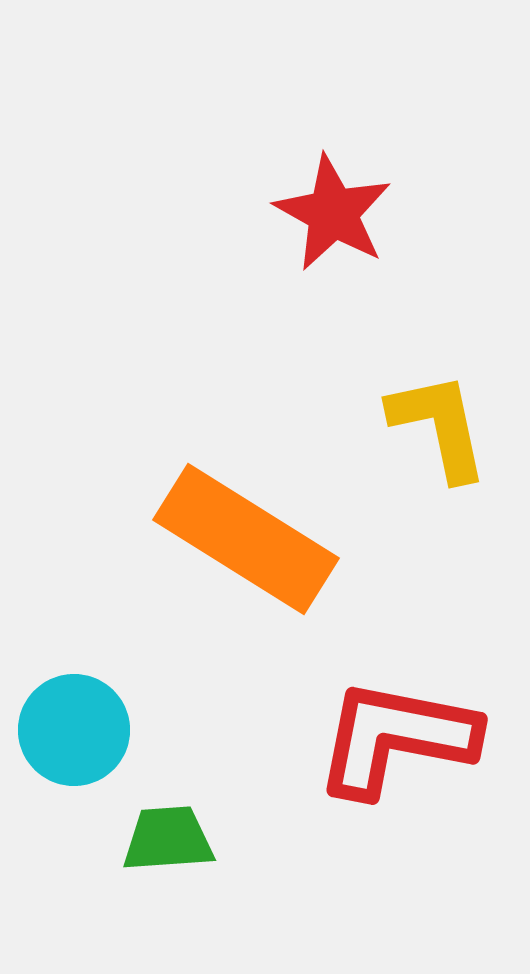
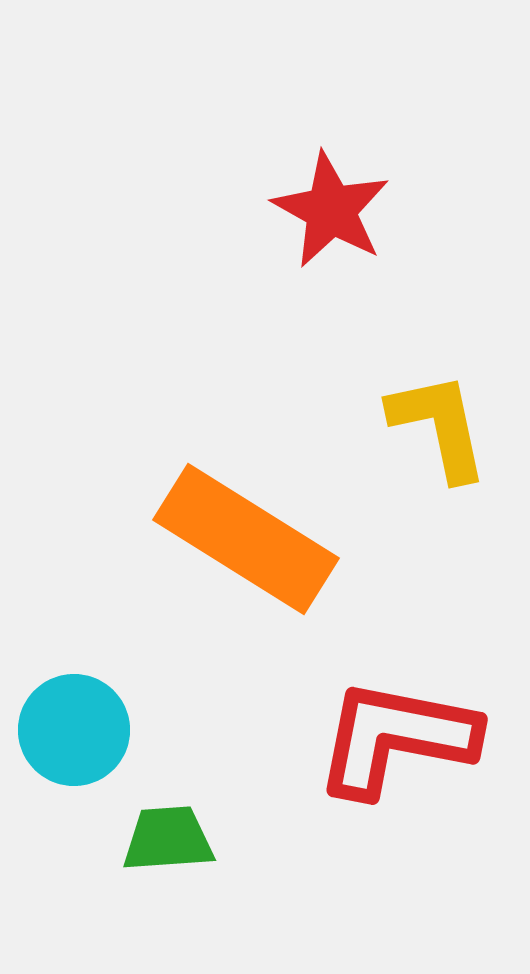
red star: moved 2 px left, 3 px up
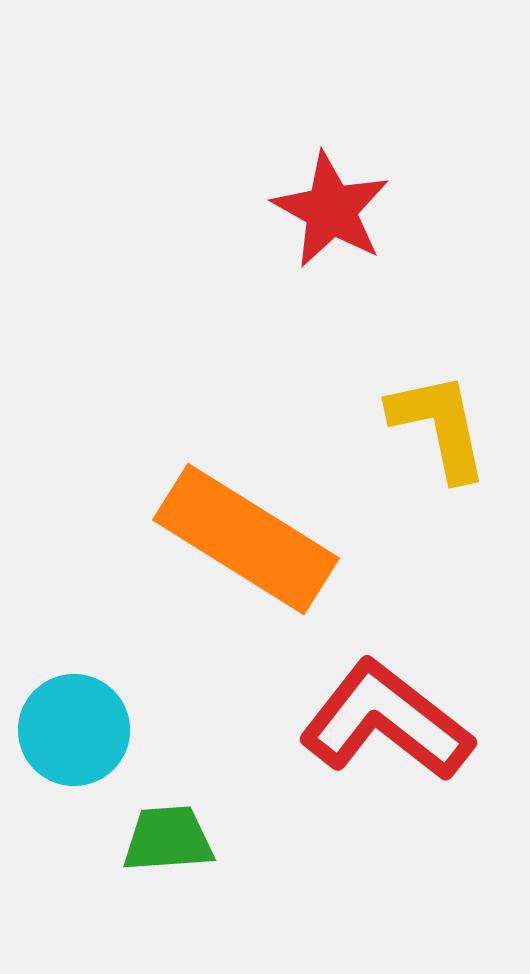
red L-shape: moved 10 px left, 17 px up; rotated 27 degrees clockwise
